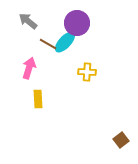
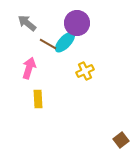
gray arrow: moved 1 px left, 2 px down
yellow cross: moved 2 px left, 1 px up; rotated 30 degrees counterclockwise
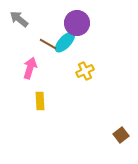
gray arrow: moved 8 px left, 4 px up
pink arrow: moved 1 px right
yellow rectangle: moved 2 px right, 2 px down
brown square: moved 5 px up
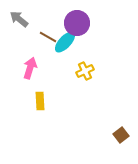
brown line: moved 7 px up
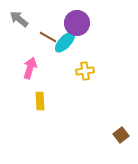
yellow cross: rotated 18 degrees clockwise
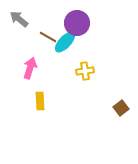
brown square: moved 27 px up
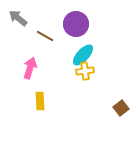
gray arrow: moved 1 px left, 1 px up
purple circle: moved 1 px left, 1 px down
brown line: moved 3 px left, 1 px up
cyan ellipse: moved 18 px right, 13 px down
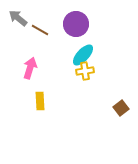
brown line: moved 5 px left, 6 px up
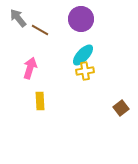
gray arrow: rotated 12 degrees clockwise
purple circle: moved 5 px right, 5 px up
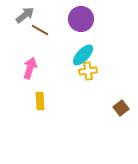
gray arrow: moved 7 px right, 3 px up; rotated 90 degrees clockwise
yellow cross: moved 3 px right
